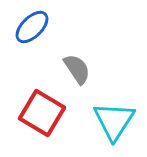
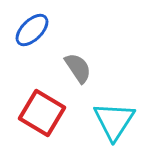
blue ellipse: moved 3 px down
gray semicircle: moved 1 px right, 1 px up
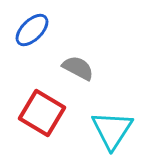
gray semicircle: rotated 28 degrees counterclockwise
cyan triangle: moved 2 px left, 9 px down
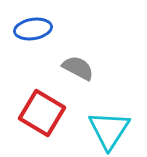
blue ellipse: moved 1 px right, 1 px up; rotated 36 degrees clockwise
cyan triangle: moved 3 px left
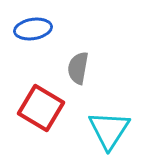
gray semicircle: rotated 108 degrees counterclockwise
red square: moved 1 px left, 5 px up
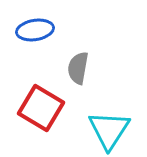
blue ellipse: moved 2 px right, 1 px down
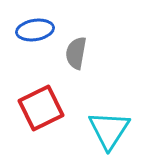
gray semicircle: moved 2 px left, 15 px up
red square: rotated 33 degrees clockwise
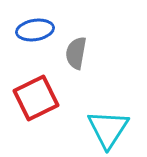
red square: moved 5 px left, 10 px up
cyan triangle: moved 1 px left, 1 px up
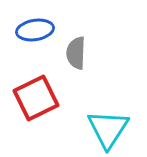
gray semicircle: rotated 8 degrees counterclockwise
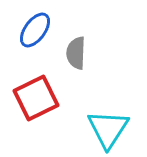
blue ellipse: rotated 45 degrees counterclockwise
